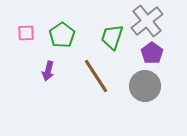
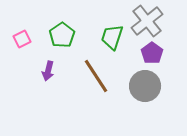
pink square: moved 4 px left, 6 px down; rotated 24 degrees counterclockwise
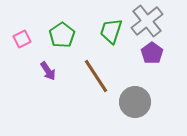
green trapezoid: moved 1 px left, 6 px up
purple arrow: rotated 48 degrees counterclockwise
gray circle: moved 10 px left, 16 px down
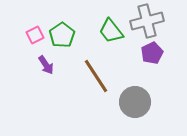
gray cross: rotated 24 degrees clockwise
green trapezoid: rotated 56 degrees counterclockwise
pink square: moved 13 px right, 4 px up
purple pentagon: rotated 10 degrees clockwise
purple arrow: moved 2 px left, 6 px up
